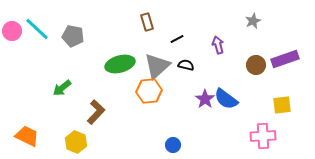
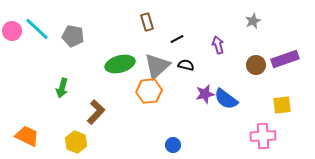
green arrow: rotated 36 degrees counterclockwise
purple star: moved 5 px up; rotated 24 degrees clockwise
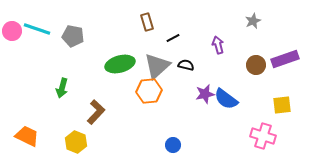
cyan line: rotated 24 degrees counterclockwise
black line: moved 4 px left, 1 px up
pink cross: rotated 20 degrees clockwise
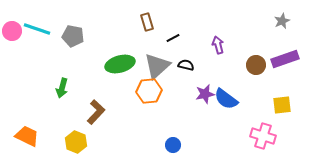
gray star: moved 29 px right
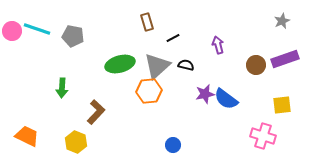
green arrow: rotated 12 degrees counterclockwise
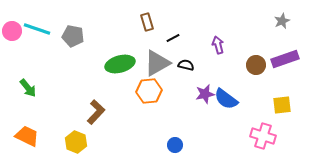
gray triangle: moved 3 px up; rotated 12 degrees clockwise
green arrow: moved 34 px left; rotated 42 degrees counterclockwise
blue circle: moved 2 px right
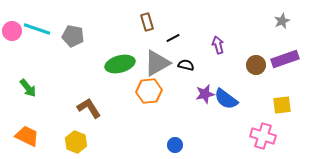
brown L-shape: moved 7 px left, 4 px up; rotated 75 degrees counterclockwise
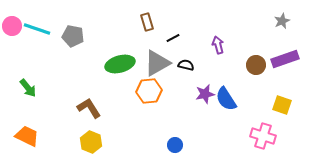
pink circle: moved 5 px up
blue semicircle: rotated 20 degrees clockwise
yellow square: rotated 24 degrees clockwise
yellow hexagon: moved 15 px right
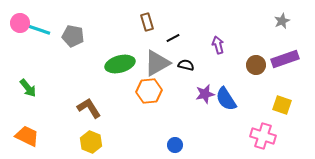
pink circle: moved 8 px right, 3 px up
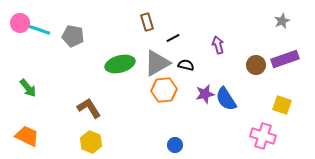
orange hexagon: moved 15 px right, 1 px up
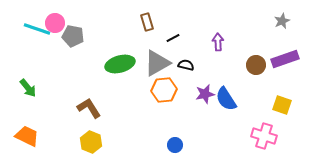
pink circle: moved 35 px right
purple arrow: moved 3 px up; rotated 12 degrees clockwise
pink cross: moved 1 px right
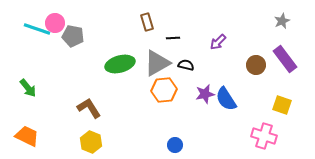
black line: rotated 24 degrees clockwise
purple arrow: rotated 132 degrees counterclockwise
purple rectangle: rotated 72 degrees clockwise
